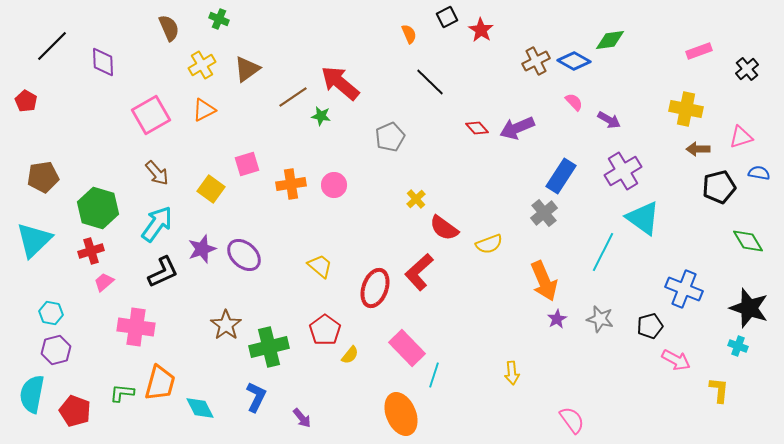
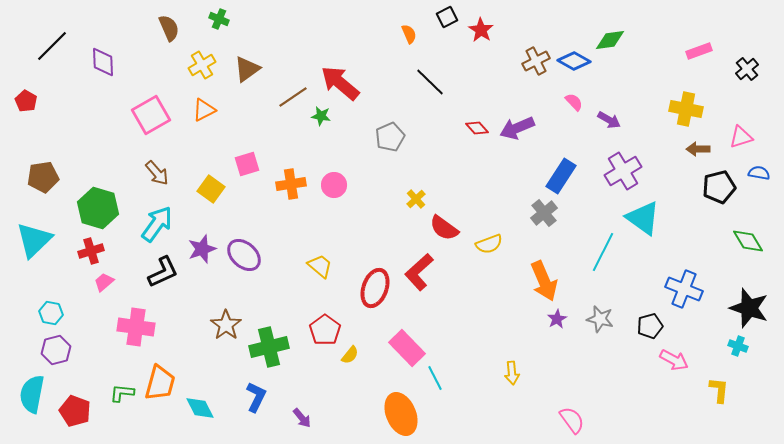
pink arrow at (676, 360): moved 2 px left
cyan line at (434, 375): moved 1 px right, 3 px down; rotated 45 degrees counterclockwise
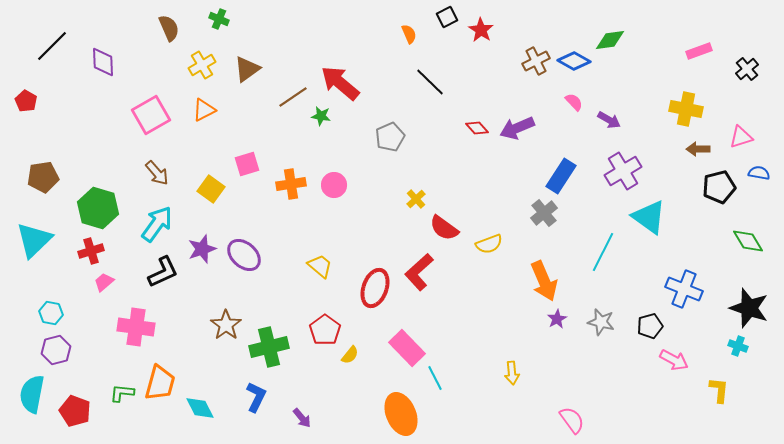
cyan triangle at (643, 218): moved 6 px right, 1 px up
gray star at (600, 319): moved 1 px right, 3 px down
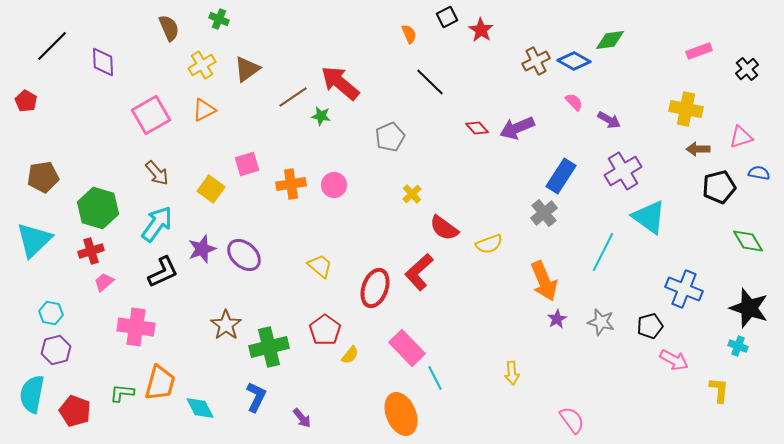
yellow cross at (416, 199): moved 4 px left, 5 px up
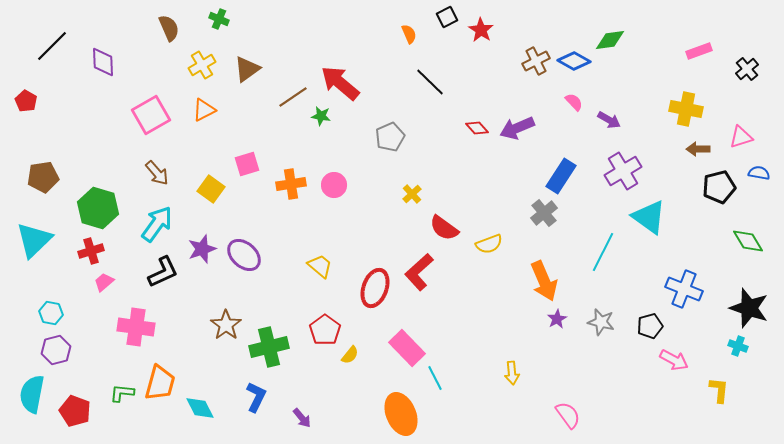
pink semicircle at (572, 420): moved 4 px left, 5 px up
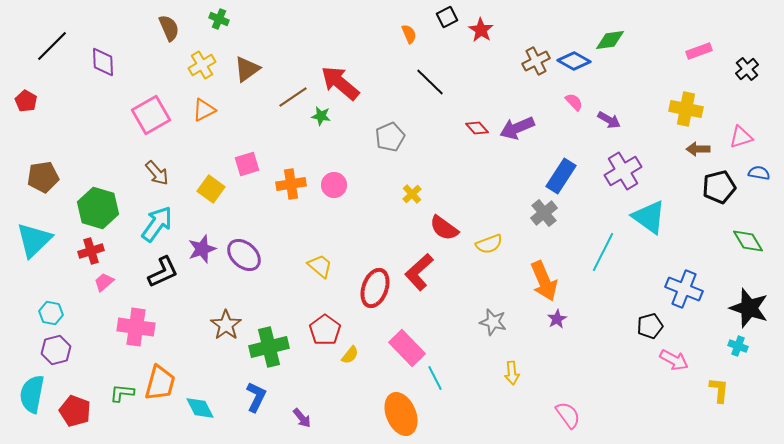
gray star at (601, 322): moved 108 px left
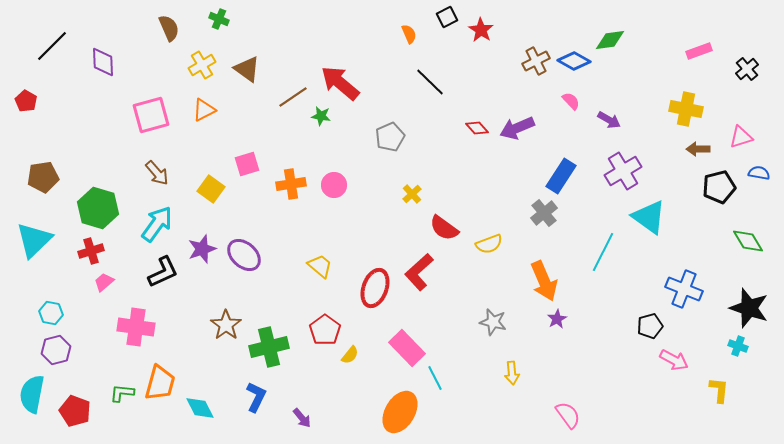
brown triangle at (247, 69): rotated 48 degrees counterclockwise
pink semicircle at (574, 102): moved 3 px left, 1 px up
pink square at (151, 115): rotated 15 degrees clockwise
orange ellipse at (401, 414): moved 1 px left, 2 px up; rotated 54 degrees clockwise
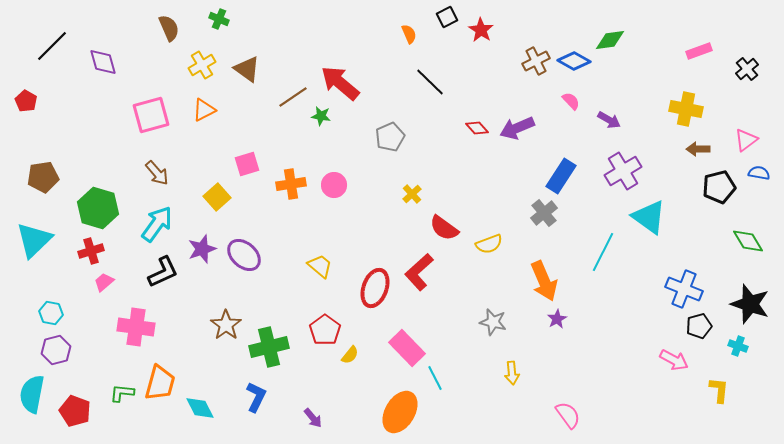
purple diamond at (103, 62): rotated 12 degrees counterclockwise
pink triangle at (741, 137): moved 5 px right, 3 px down; rotated 20 degrees counterclockwise
yellow square at (211, 189): moved 6 px right, 8 px down; rotated 12 degrees clockwise
black star at (749, 308): moved 1 px right, 4 px up
black pentagon at (650, 326): moved 49 px right
purple arrow at (302, 418): moved 11 px right
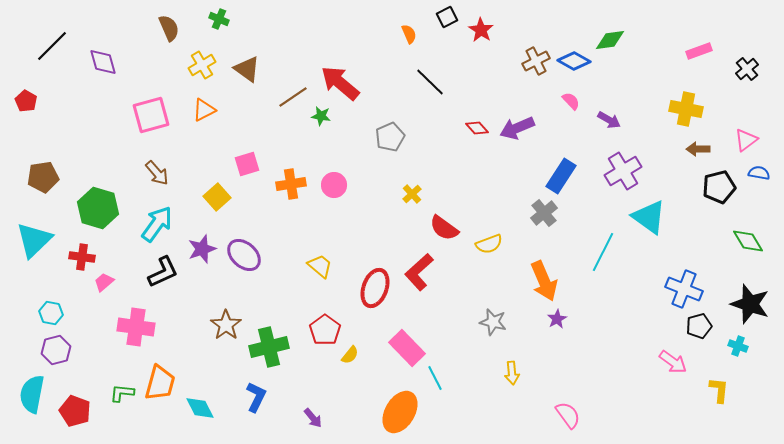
red cross at (91, 251): moved 9 px left, 6 px down; rotated 25 degrees clockwise
pink arrow at (674, 360): moved 1 px left, 2 px down; rotated 8 degrees clockwise
